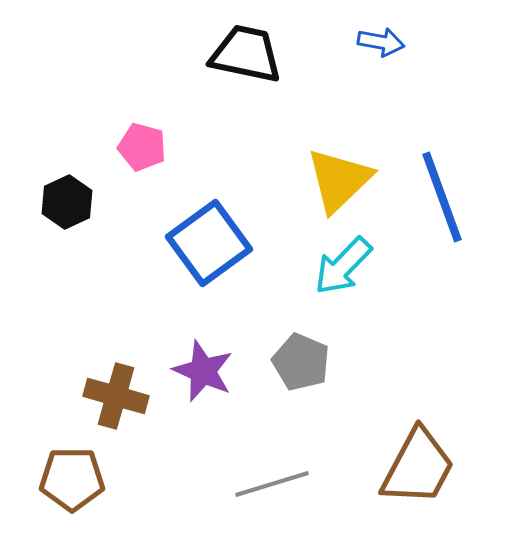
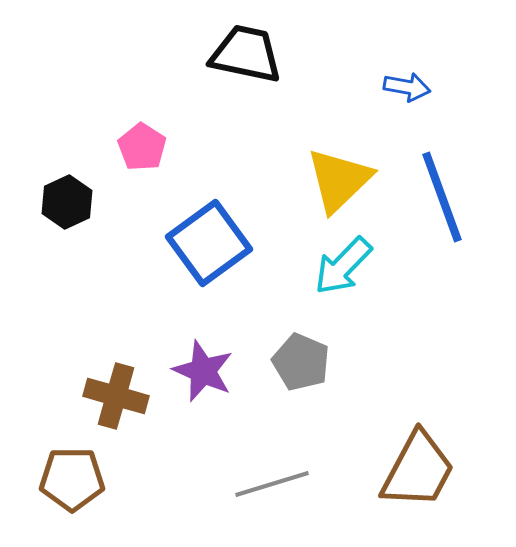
blue arrow: moved 26 px right, 45 px down
pink pentagon: rotated 18 degrees clockwise
brown trapezoid: moved 3 px down
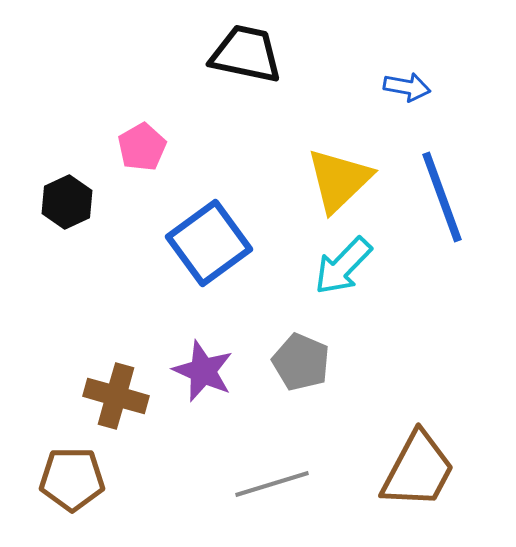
pink pentagon: rotated 9 degrees clockwise
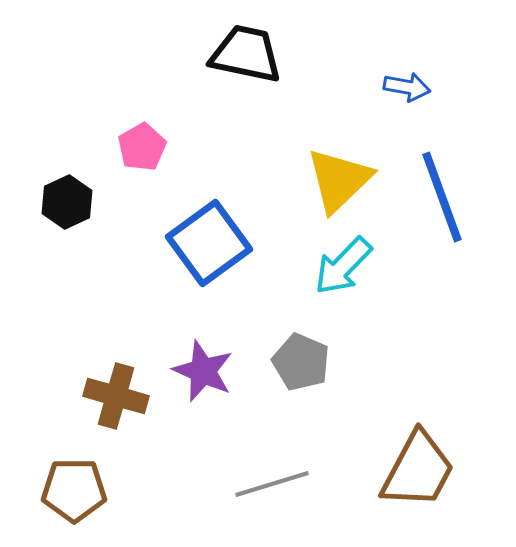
brown pentagon: moved 2 px right, 11 px down
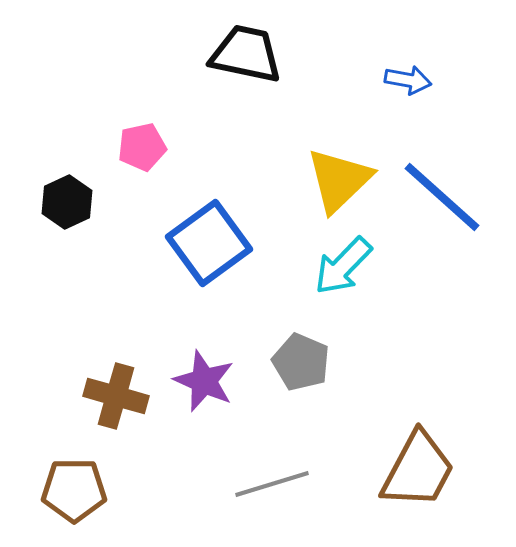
blue arrow: moved 1 px right, 7 px up
pink pentagon: rotated 18 degrees clockwise
blue line: rotated 28 degrees counterclockwise
purple star: moved 1 px right, 10 px down
